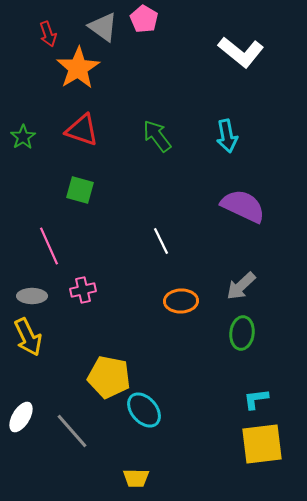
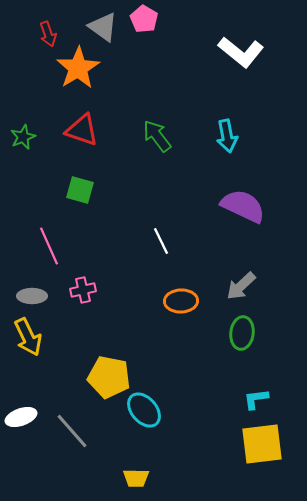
green star: rotated 10 degrees clockwise
white ellipse: rotated 40 degrees clockwise
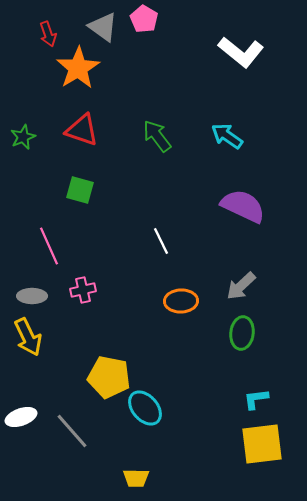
cyan arrow: rotated 136 degrees clockwise
cyan ellipse: moved 1 px right, 2 px up
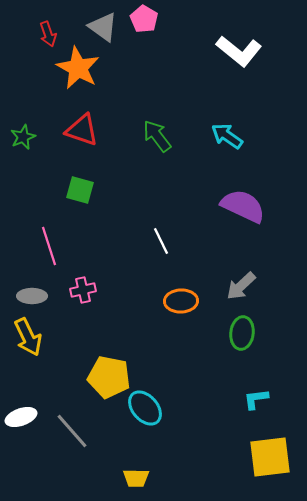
white L-shape: moved 2 px left, 1 px up
orange star: rotated 12 degrees counterclockwise
pink line: rotated 6 degrees clockwise
yellow square: moved 8 px right, 13 px down
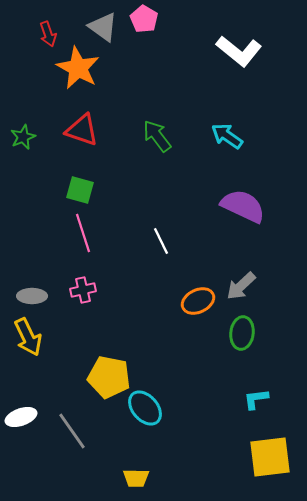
pink line: moved 34 px right, 13 px up
orange ellipse: moved 17 px right; rotated 24 degrees counterclockwise
gray line: rotated 6 degrees clockwise
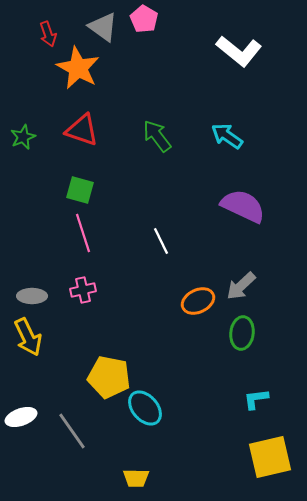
yellow square: rotated 6 degrees counterclockwise
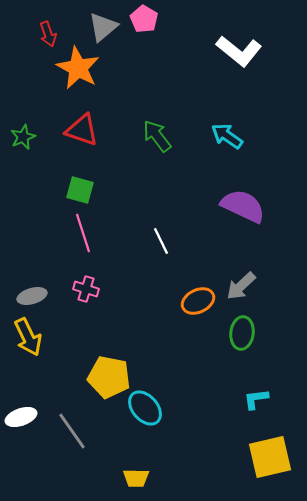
gray triangle: rotated 44 degrees clockwise
pink cross: moved 3 px right, 1 px up; rotated 30 degrees clockwise
gray ellipse: rotated 16 degrees counterclockwise
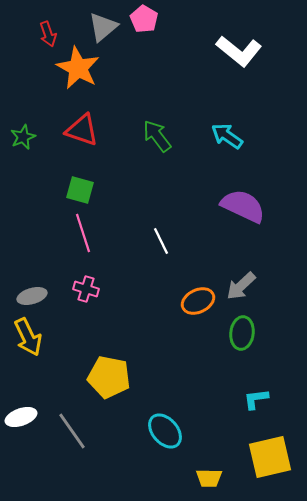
cyan ellipse: moved 20 px right, 23 px down
yellow trapezoid: moved 73 px right
